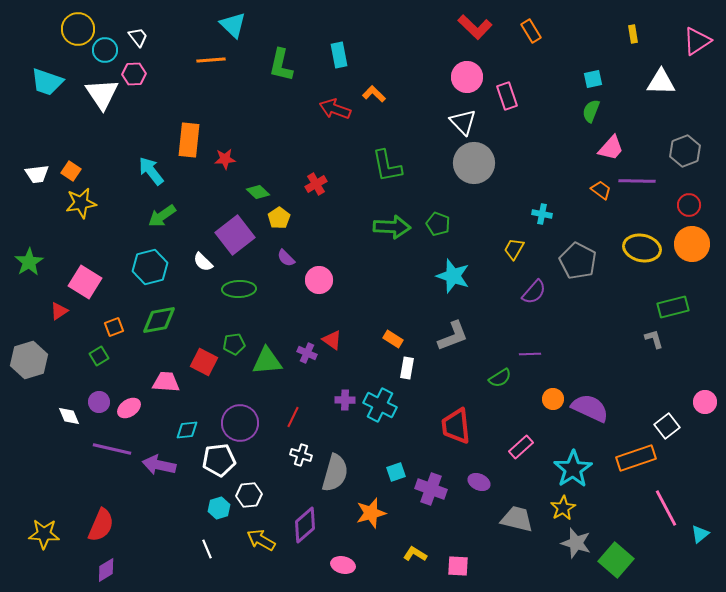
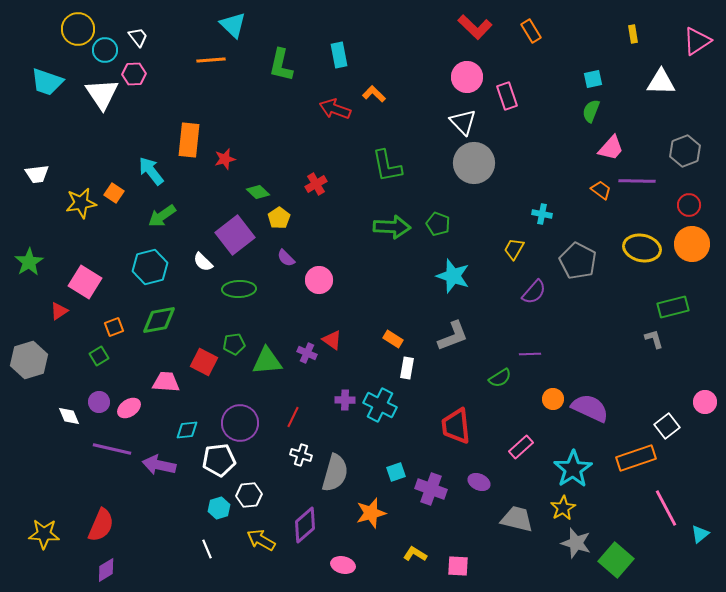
red star at (225, 159): rotated 10 degrees counterclockwise
orange square at (71, 171): moved 43 px right, 22 px down
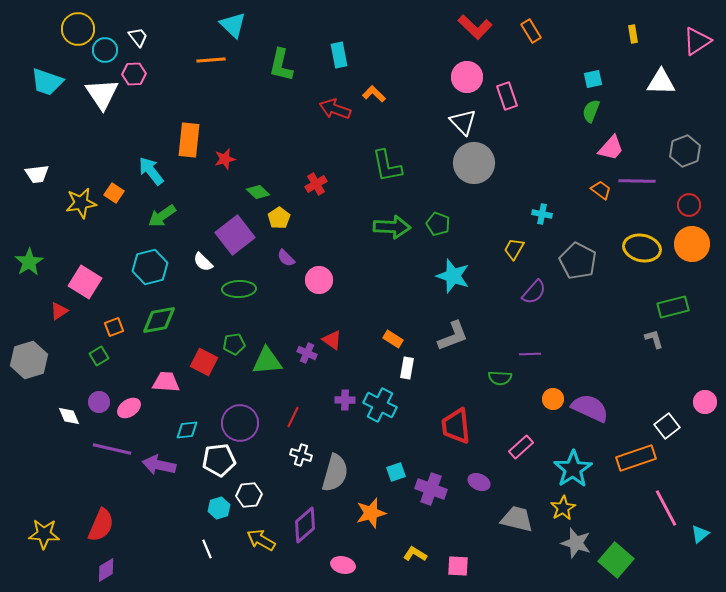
green semicircle at (500, 378): rotated 35 degrees clockwise
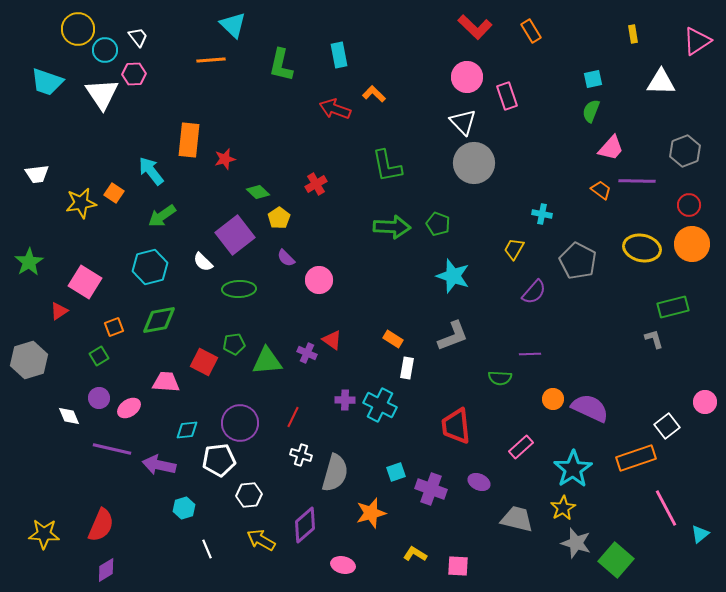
purple circle at (99, 402): moved 4 px up
cyan hexagon at (219, 508): moved 35 px left
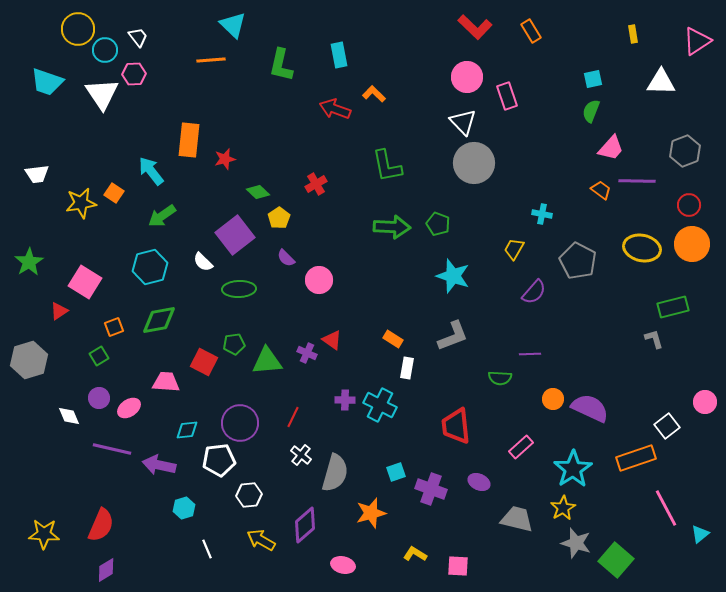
white cross at (301, 455): rotated 20 degrees clockwise
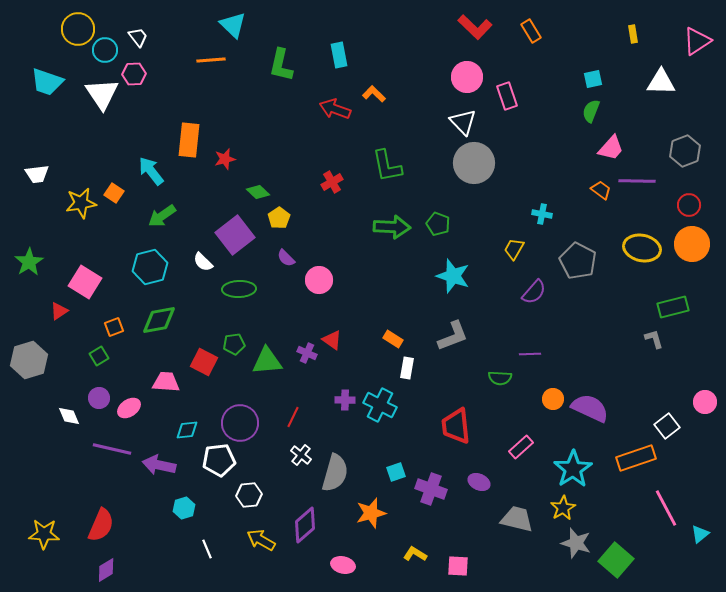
red cross at (316, 184): moved 16 px right, 2 px up
